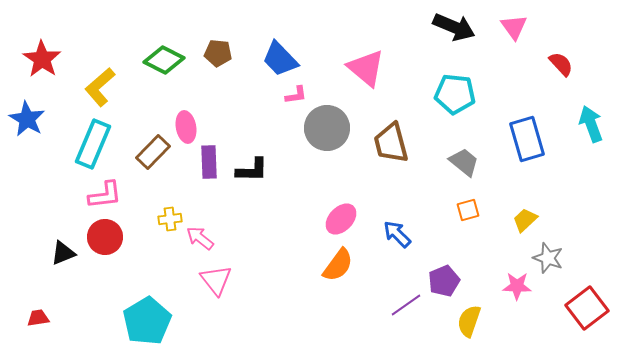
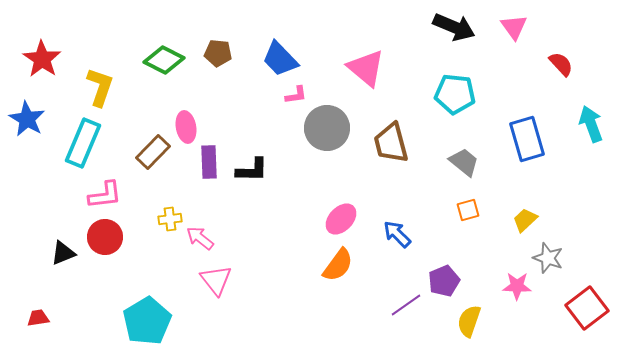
yellow L-shape at (100, 87): rotated 150 degrees clockwise
cyan rectangle at (93, 144): moved 10 px left, 1 px up
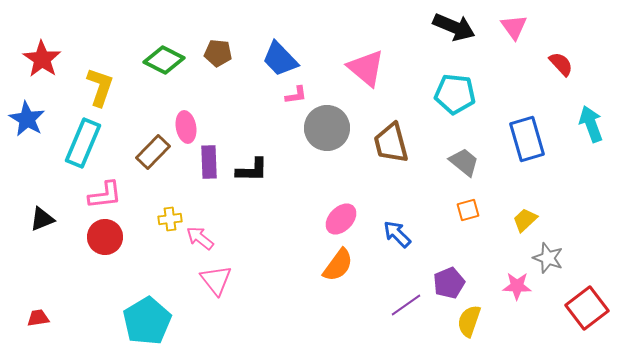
black triangle at (63, 253): moved 21 px left, 34 px up
purple pentagon at (444, 281): moved 5 px right, 2 px down
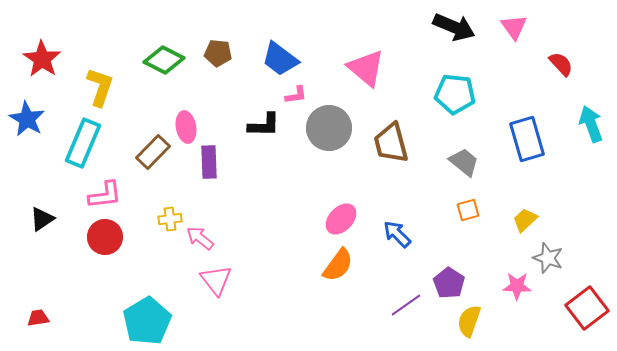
blue trapezoid at (280, 59): rotated 9 degrees counterclockwise
gray circle at (327, 128): moved 2 px right
black L-shape at (252, 170): moved 12 px right, 45 px up
black triangle at (42, 219): rotated 12 degrees counterclockwise
purple pentagon at (449, 283): rotated 16 degrees counterclockwise
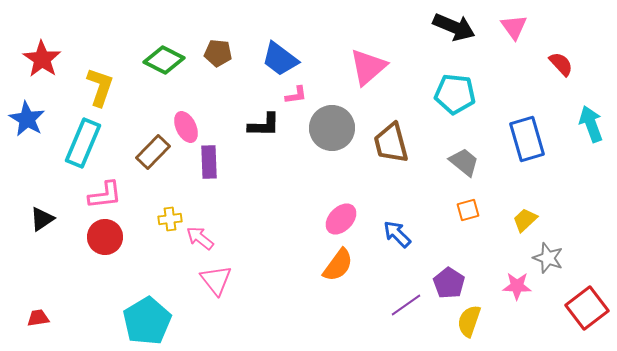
pink triangle at (366, 68): moved 2 px right, 1 px up; rotated 39 degrees clockwise
pink ellipse at (186, 127): rotated 16 degrees counterclockwise
gray circle at (329, 128): moved 3 px right
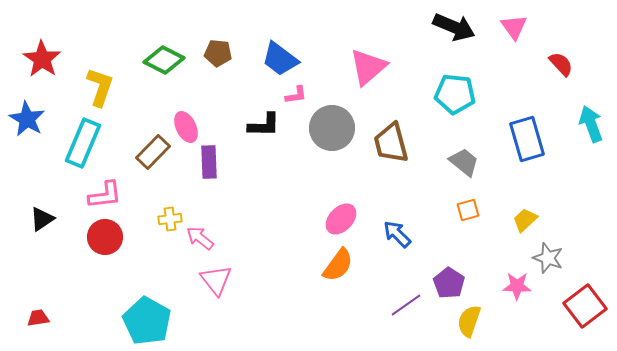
red square at (587, 308): moved 2 px left, 2 px up
cyan pentagon at (147, 321): rotated 12 degrees counterclockwise
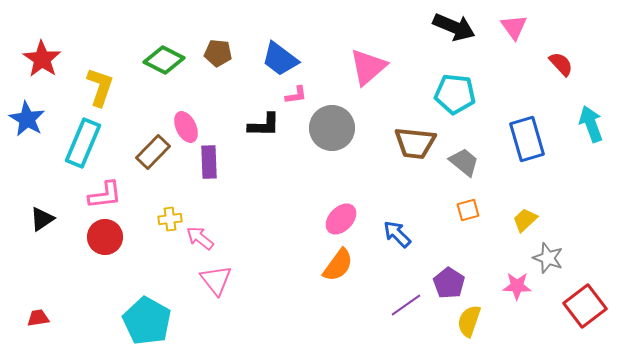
brown trapezoid at (391, 143): moved 24 px right; rotated 69 degrees counterclockwise
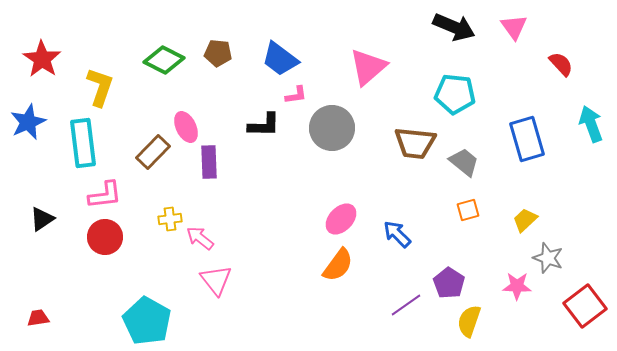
blue star at (27, 119): moved 1 px right, 3 px down; rotated 18 degrees clockwise
cyan rectangle at (83, 143): rotated 30 degrees counterclockwise
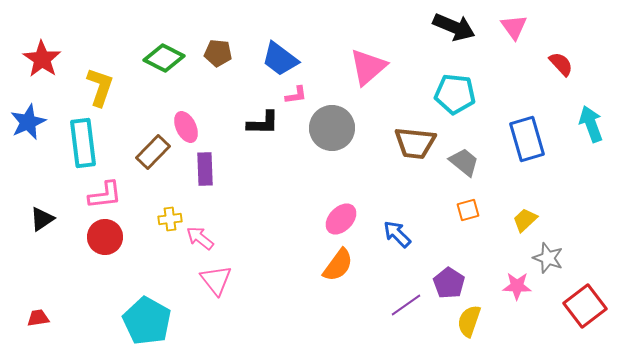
green diamond at (164, 60): moved 2 px up
black L-shape at (264, 125): moved 1 px left, 2 px up
purple rectangle at (209, 162): moved 4 px left, 7 px down
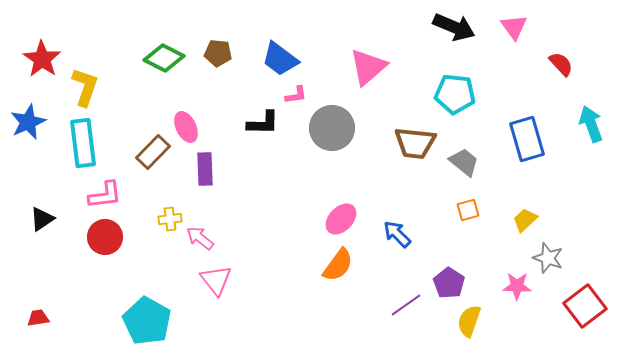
yellow L-shape at (100, 87): moved 15 px left
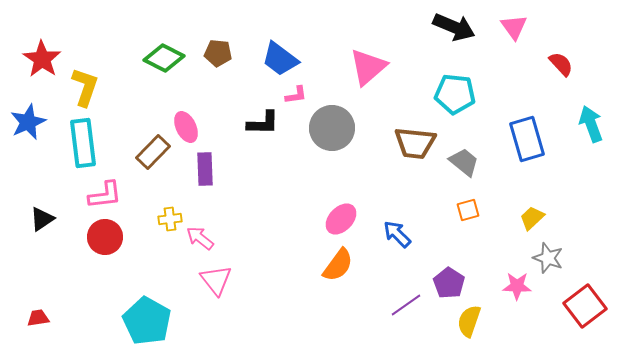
yellow trapezoid at (525, 220): moved 7 px right, 2 px up
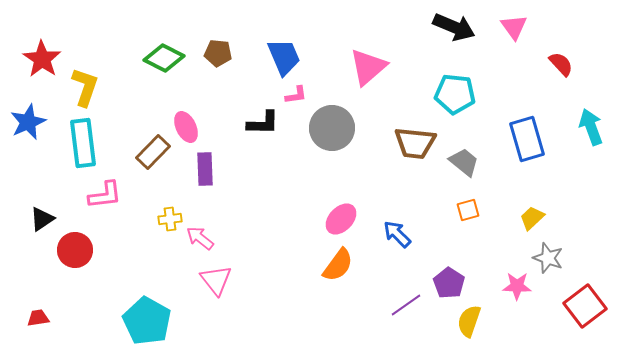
blue trapezoid at (280, 59): moved 4 px right, 2 px up; rotated 150 degrees counterclockwise
cyan arrow at (591, 124): moved 3 px down
red circle at (105, 237): moved 30 px left, 13 px down
